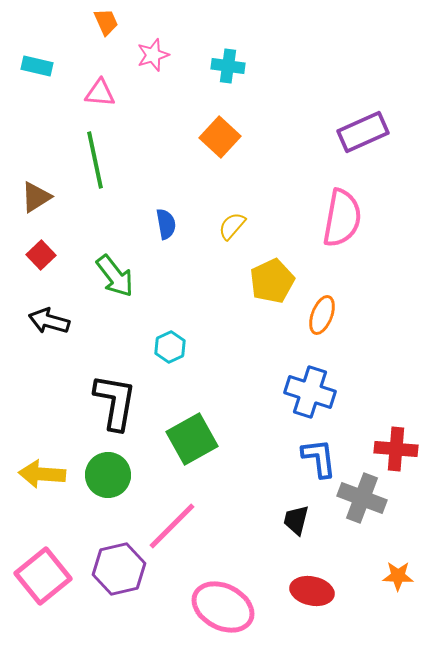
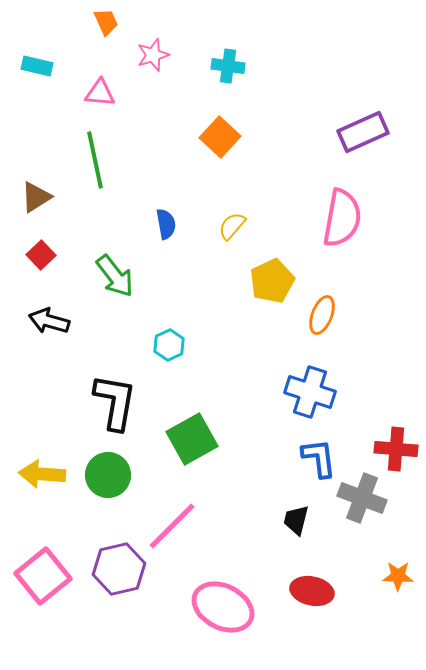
cyan hexagon: moved 1 px left, 2 px up
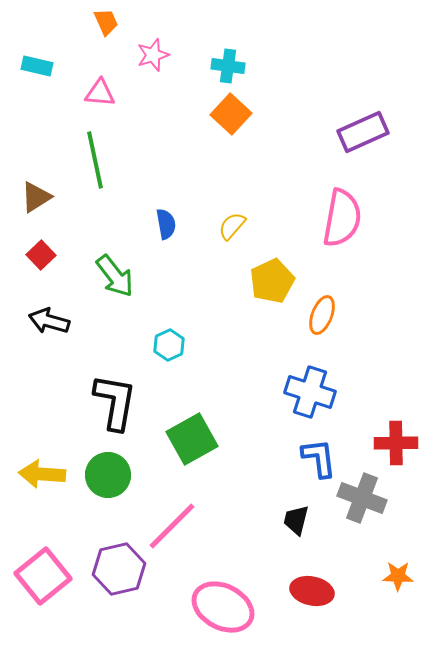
orange square: moved 11 px right, 23 px up
red cross: moved 6 px up; rotated 6 degrees counterclockwise
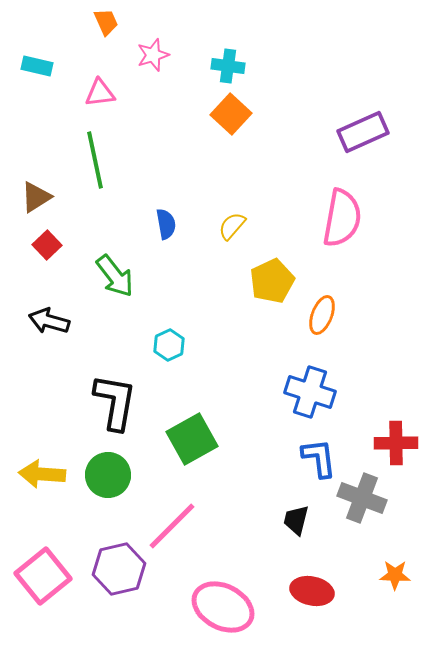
pink triangle: rotated 12 degrees counterclockwise
red square: moved 6 px right, 10 px up
orange star: moved 3 px left, 1 px up
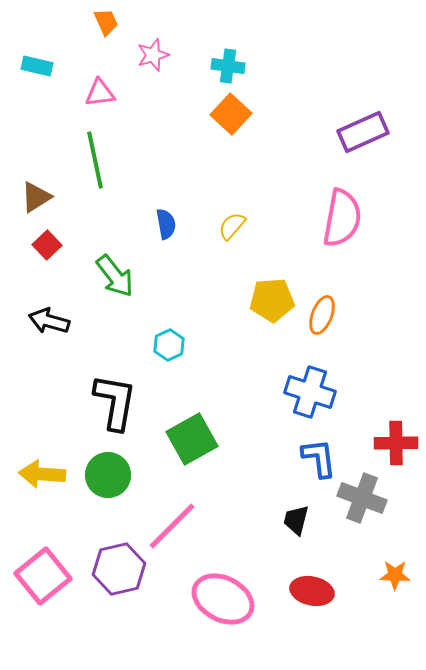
yellow pentagon: moved 19 px down; rotated 21 degrees clockwise
pink ellipse: moved 8 px up
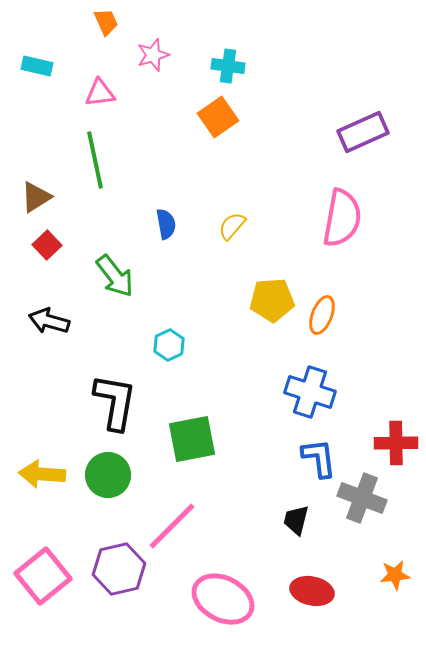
orange square: moved 13 px left, 3 px down; rotated 12 degrees clockwise
green square: rotated 18 degrees clockwise
orange star: rotated 8 degrees counterclockwise
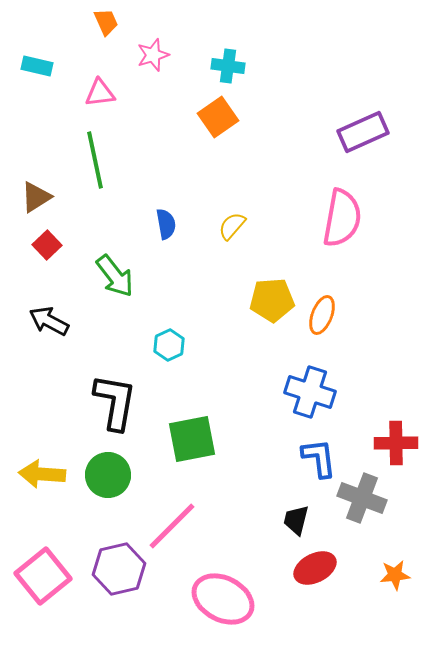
black arrow: rotated 12 degrees clockwise
red ellipse: moved 3 px right, 23 px up; rotated 39 degrees counterclockwise
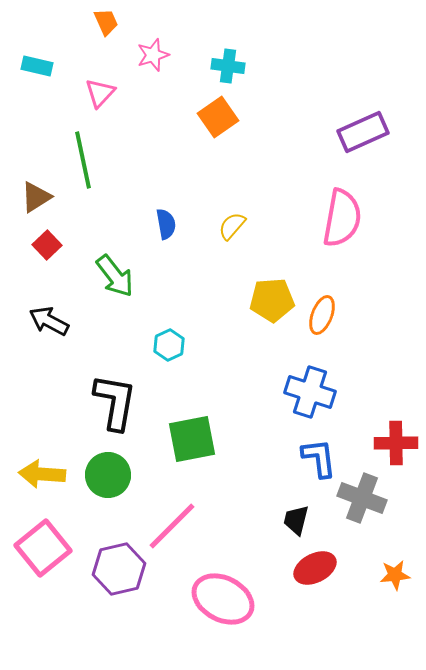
pink triangle: rotated 40 degrees counterclockwise
green line: moved 12 px left
pink square: moved 28 px up
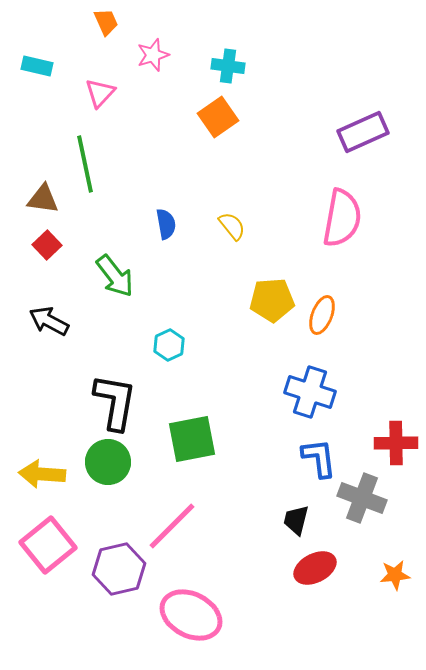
green line: moved 2 px right, 4 px down
brown triangle: moved 7 px right, 2 px down; rotated 40 degrees clockwise
yellow semicircle: rotated 100 degrees clockwise
green circle: moved 13 px up
pink square: moved 5 px right, 3 px up
pink ellipse: moved 32 px left, 16 px down
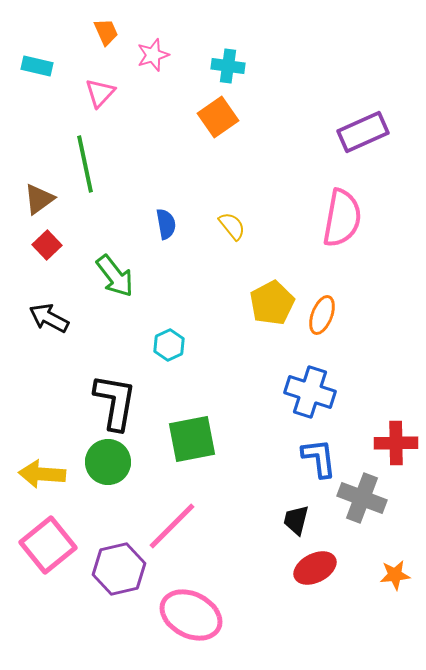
orange trapezoid: moved 10 px down
brown triangle: moved 4 px left; rotated 44 degrees counterclockwise
yellow pentagon: moved 3 px down; rotated 24 degrees counterclockwise
black arrow: moved 3 px up
